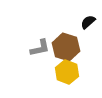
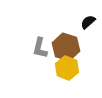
gray L-shape: rotated 115 degrees clockwise
yellow hexagon: moved 4 px up
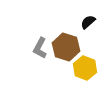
gray L-shape: rotated 15 degrees clockwise
yellow hexagon: moved 18 px right
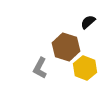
gray L-shape: moved 20 px down
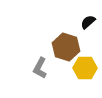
yellow hexagon: rotated 20 degrees counterclockwise
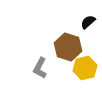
brown hexagon: moved 2 px right
yellow hexagon: rotated 15 degrees counterclockwise
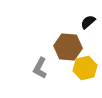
brown hexagon: rotated 12 degrees counterclockwise
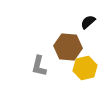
gray L-shape: moved 1 px left, 2 px up; rotated 15 degrees counterclockwise
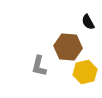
black semicircle: rotated 77 degrees counterclockwise
yellow hexagon: moved 4 px down
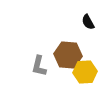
brown hexagon: moved 8 px down
yellow hexagon: rotated 10 degrees clockwise
